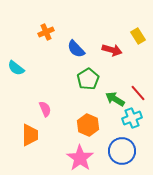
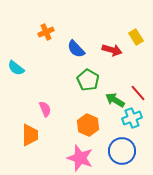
yellow rectangle: moved 2 px left, 1 px down
green pentagon: moved 1 px down; rotated 10 degrees counterclockwise
green arrow: moved 1 px down
pink star: rotated 16 degrees counterclockwise
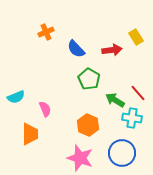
red arrow: rotated 24 degrees counterclockwise
cyan semicircle: moved 29 px down; rotated 60 degrees counterclockwise
green pentagon: moved 1 px right, 1 px up
cyan cross: rotated 30 degrees clockwise
orange trapezoid: moved 1 px up
blue circle: moved 2 px down
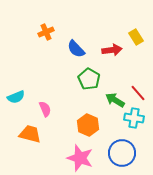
cyan cross: moved 2 px right
orange trapezoid: rotated 75 degrees counterclockwise
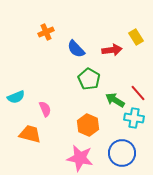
pink star: rotated 8 degrees counterclockwise
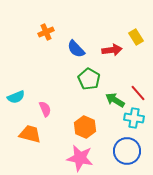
orange hexagon: moved 3 px left, 2 px down
blue circle: moved 5 px right, 2 px up
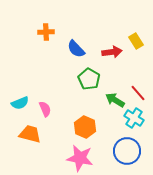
orange cross: rotated 21 degrees clockwise
yellow rectangle: moved 4 px down
red arrow: moved 2 px down
cyan semicircle: moved 4 px right, 6 px down
cyan cross: rotated 24 degrees clockwise
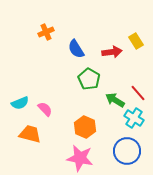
orange cross: rotated 21 degrees counterclockwise
blue semicircle: rotated 12 degrees clockwise
pink semicircle: rotated 21 degrees counterclockwise
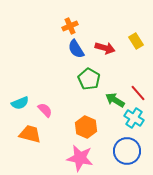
orange cross: moved 24 px right, 6 px up
red arrow: moved 7 px left, 4 px up; rotated 24 degrees clockwise
pink semicircle: moved 1 px down
orange hexagon: moved 1 px right
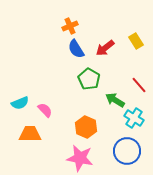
red arrow: rotated 126 degrees clockwise
red line: moved 1 px right, 8 px up
orange trapezoid: rotated 15 degrees counterclockwise
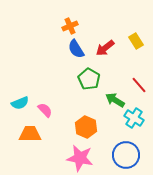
blue circle: moved 1 px left, 4 px down
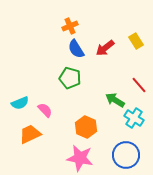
green pentagon: moved 19 px left, 1 px up; rotated 15 degrees counterclockwise
orange trapezoid: rotated 25 degrees counterclockwise
